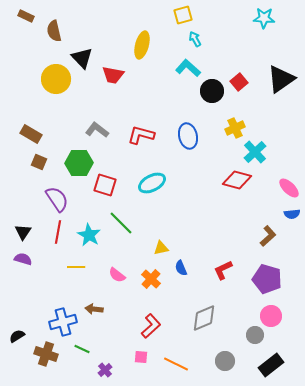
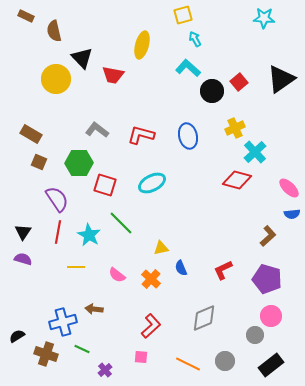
orange line at (176, 364): moved 12 px right
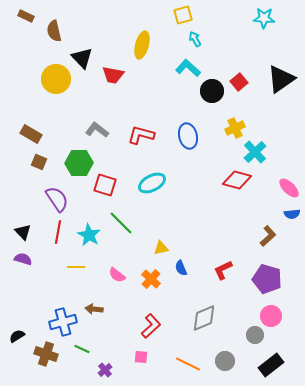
black triangle at (23, 232): rotated 18 degrees counterclockwise
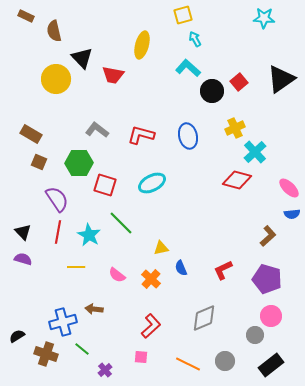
green line at (82, 349): rotated 14 degrees clockwise
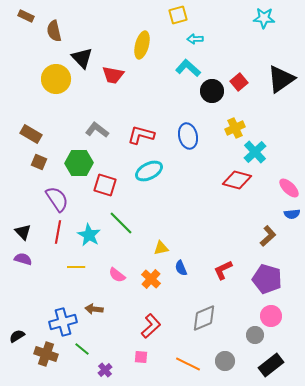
yellow square at (183, 15): moved 5 px left
cyan arrow at (195, 39): rotated 63 degrees counterclockwise
cyan ellipse at (152, 183): moved 3 px left, 12 px up
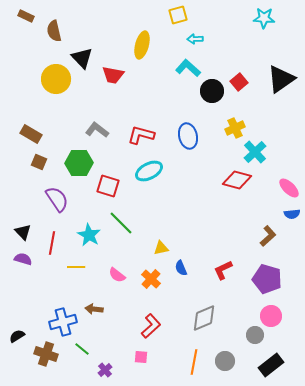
red square at (105, 185): moved 3 px right, 1 px down
red line at (58, 232): moved 6 px left, 11 px down
orange line at (188, 364): moved 6 px right, 2 px up; rotated 75 degrees clockwise
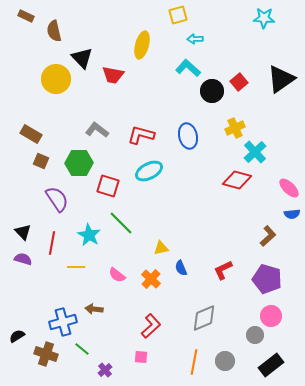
brown square at (39, 162): moved 2 px right, 1 px up
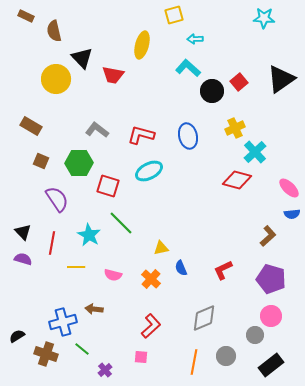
yellow square at (178, 15): moved 4 px left
brown rectangle at (31, 134): moved 8 px up
pink semicircle at (117, 275): moved 4 px left; rotated 24 degrees counterclockwise
purple pentagon at (267, 279): moved 4 px right
gray circle at (225, 361): moved 1 px right, 5 px up
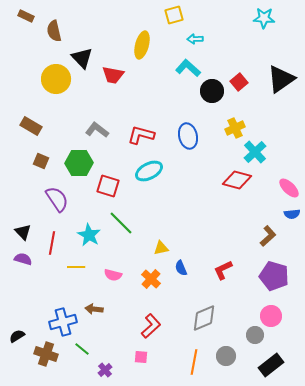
purple pentagon at (271, 279): moved 3 px right, 3 px up
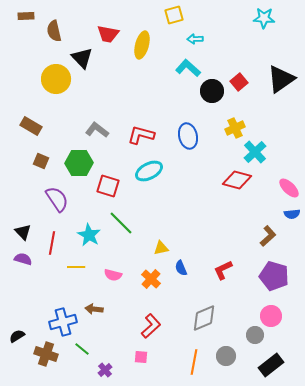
brown rectangle at (26, 16): rotated 28 degrees counterclockwise
red trapezoid at (113, 75): moved 5 px left, 41 px up
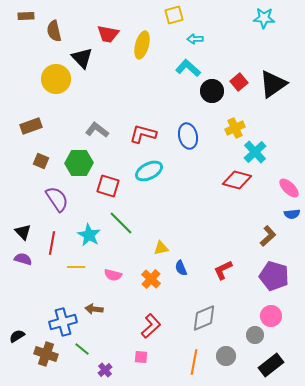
black triangle at (281, 79): moved 8 px left, 5 px down
brown rectangle at (31, 126): rotated 50 degrees counterclockwise
red L-shape at (141, 135): moved 2 px right, 1 px up
